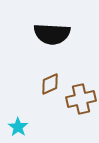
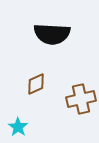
brown diamond: moved 14 px left
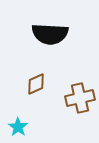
black semicircle: moved 2 px left
brown cross: moved 1 px left, 1 px up
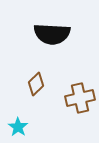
black semicircle: moved 2 px right
brown diamond: rotated 20 degrees counterclockwise
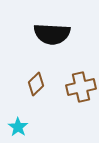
brown cross: moved 1 px right, 11 px up
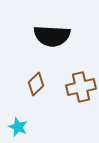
black semicircle: moved 2 px down
cyan star: rotated 12 degrees counterclockwise
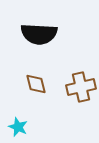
black semicircle: moved 13 px left, 2 px up
brown diamond: rotated 60 degrees counterclockwise
